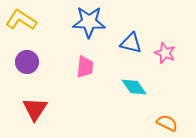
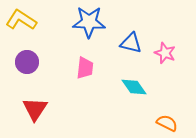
pink trapezoid: moved 1 px down
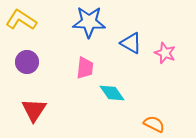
blue triangle: rotated 15 degrees clockwise
cyan diamond: moved 22 px left, 6 px down
red triangle: moved 1 px left, 1 px down
orange semicircle: moved 13 px left, 1 px down
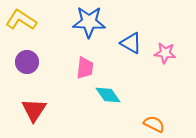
pink star: rotated 15 degrees counterclockwise
cyan diamond: moved 4 px left, 2 px down
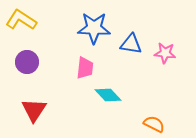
blue star: moved 5 px right, 6 px down
blue triangle: moved 1 px down; rotated 20 degrees counterclockwise
cyan diamond: rotated 8 degrees counterclockwise
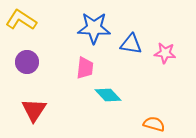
orange semicircle: rotated 10 degrees counterclockwise
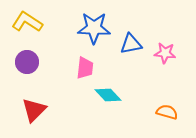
yellow L-shape: moved 6 px right, 2 px down
blue triangle: rotated 20 degrees counterclockwise
red triangle: rotated 12 degrees clockwise
orange semicircle: moved 13 px right, 12 px up
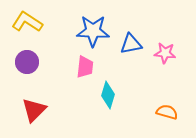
blue star: moved 1 px left, 3 px down
pink trapezoid: moved 1 px up
cyan diamond: rotated 60 degrees clockwise
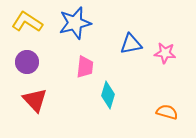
blue star: moved 18 px left, 8 px up; rotated 16 degrees counterclockwise
red triangle: moved 1 px right, 10 px up; rotated 28 degrees counterclockwise
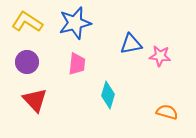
pink star: moved 5 px left, 3 px down
pink trapezoid: moved 8 px left, 3 px up
